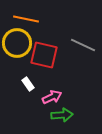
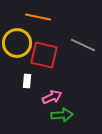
orange line: moved 12 px right, 2 px up
white rectangle: moved 1 px left, 3 px up; rotated 40 degrees clockwise
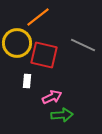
orange line: rotated 50 degrees counterclockwise
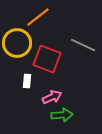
red square: moved 3 px right, 4 px down; rotated 8 degrees clockwise
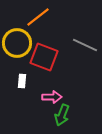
gray line: moved 2 px right
red square: moved 3 px left, 2 px up
white rectangle: moved 5 px left
pink arrow: rotated 24 degrees clockwise
green arrow: rotated 115 degrees clockwise
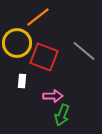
gray line: moved 1 px left, 6 px down; rotated 15 degrees clockwise
pink arrow: moved 1 px right, 1 px up
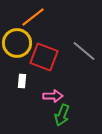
orange line: moved 5 px left
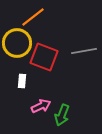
gray line: rotated 50 degrees counterclockwise
pink arrow: moved 12 px left, 10 px down; rotated 24 degrees counterclockwise
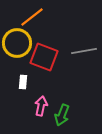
orange line: moved 1 px left
white rectangle: moved 1 px right, 1 px down
pink arrow: rotated 54 degrees counterclockwise
